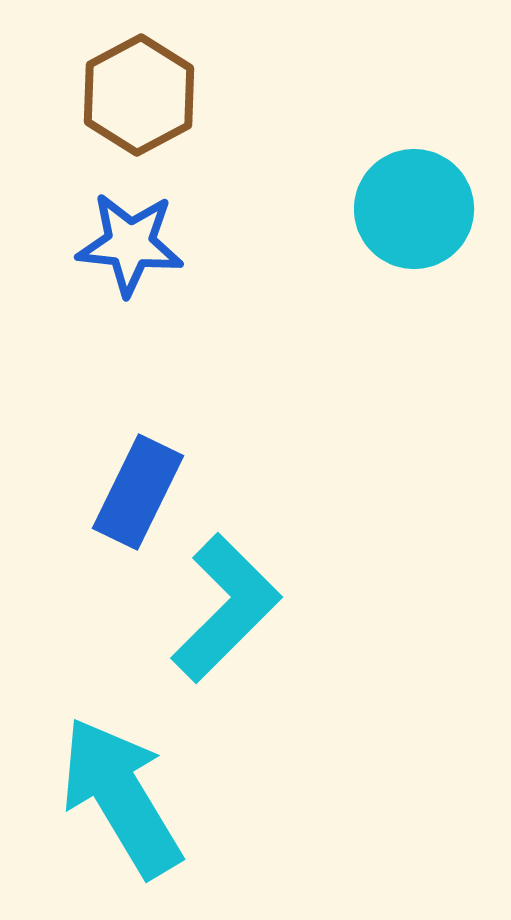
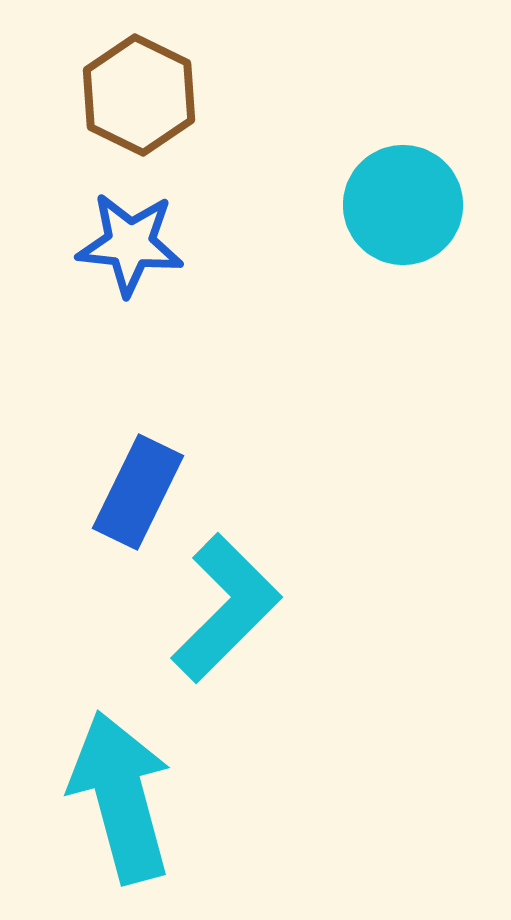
brown hexagon: rotated 6 degrees counterclockwise
cyan circle: moved 11 px left, 4 px up
cyan arrow: rotated 16 degrees clockwise
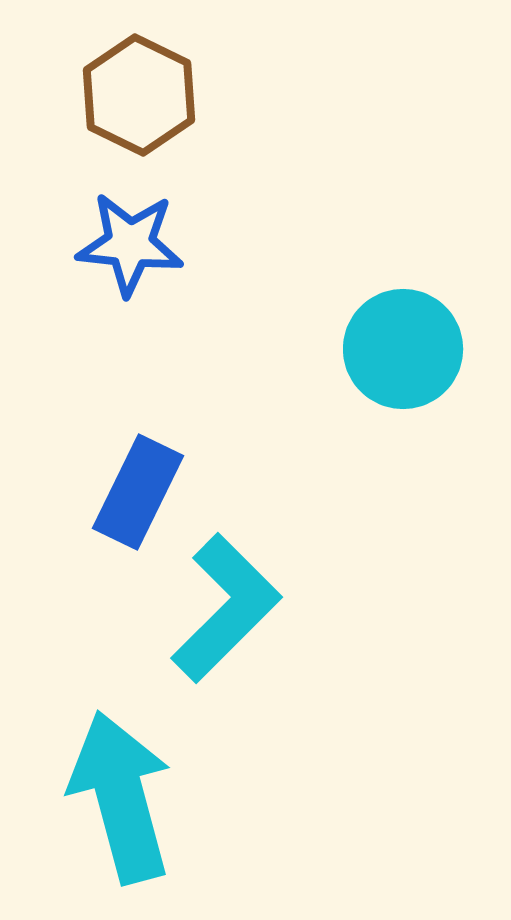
cyan circle: moved 144 px down
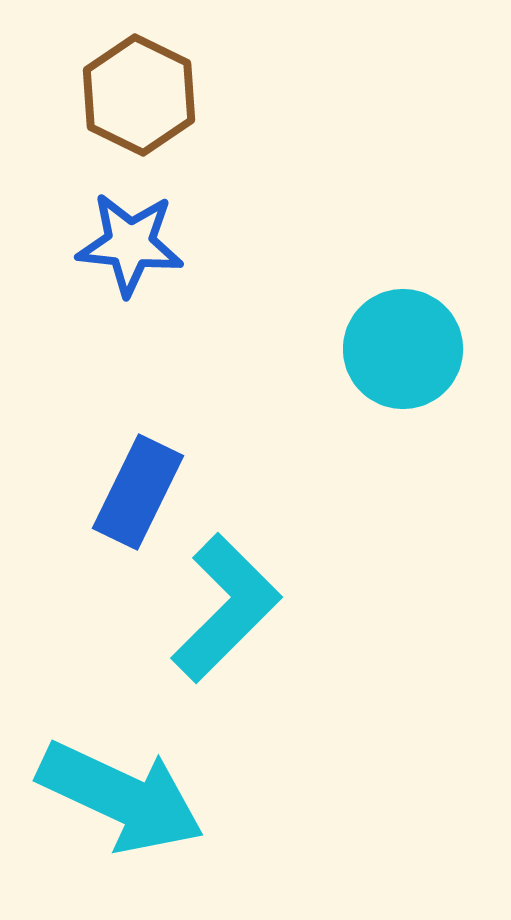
cyan arrow: rotated 130 degrees clockwise
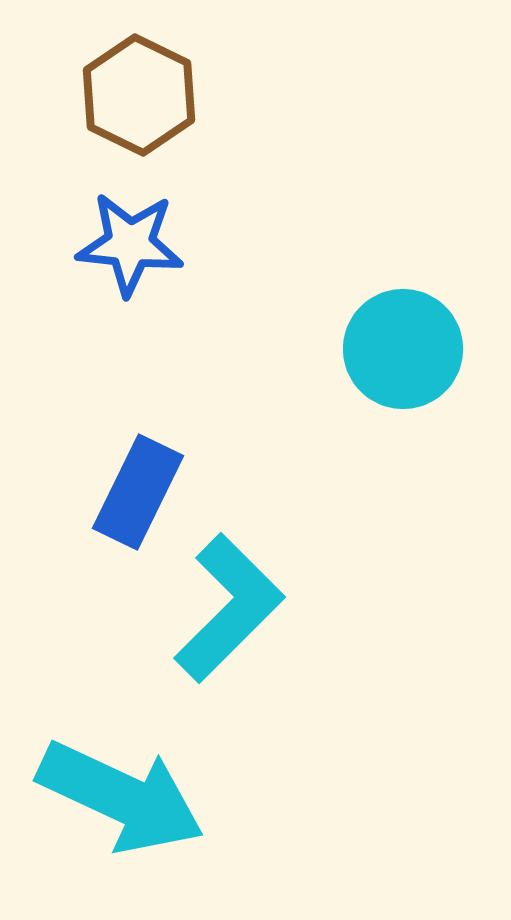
cyan L-shape: moved 3 px right
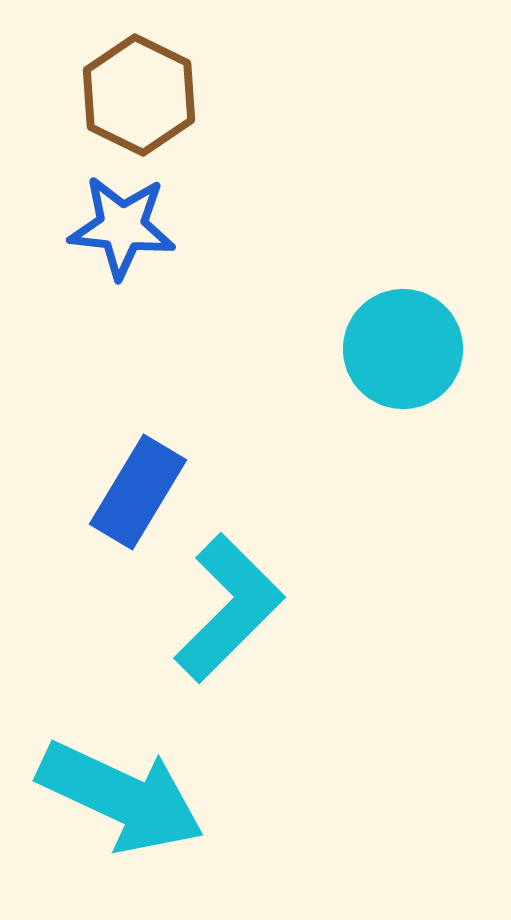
blue star: moved 8 px left, 17 px up
blue rectangle: rotated 5 degrees clockwise
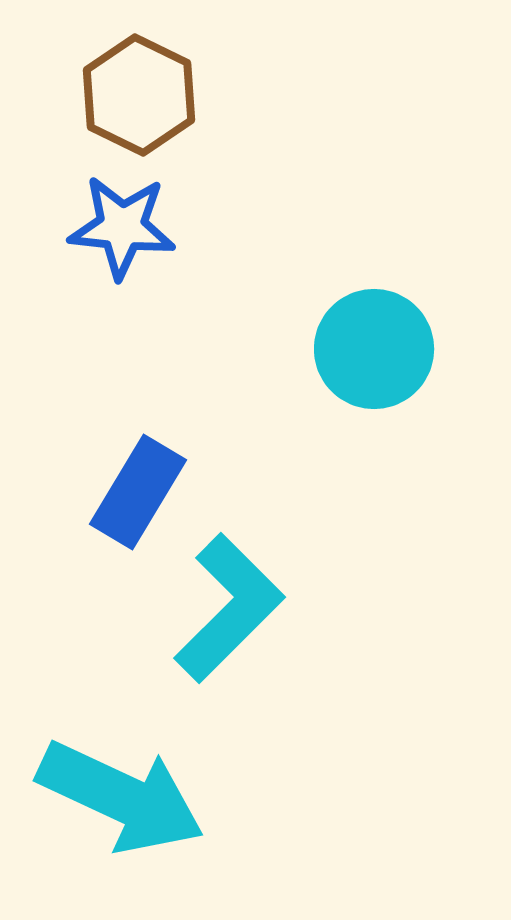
cyan circle: moved 29 px left
